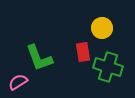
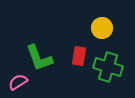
red rectangle: moved 4 px left, 4 px down; rotated 18 degrees clockwise
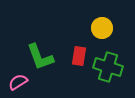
green L-shape: moved 1 px right, 1 px up
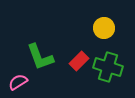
yellow circle: moved 2 px right
red rectangle: moved 5 px down; rotated 36 degrees clockwise
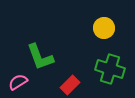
red rectangle: moved 9 px left, 24 px down
green cross: moved 2 px right, 2 px down
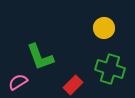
red rectangle: moved 3 px right
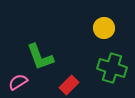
green cross: moved 2 px right, 1 px up
red rectangle: moved 4 px left
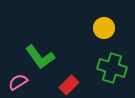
green L-shape: rotated 16 degrees counterclockwise
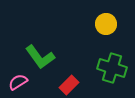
yellow circle: moved 2 px right, 4 px up
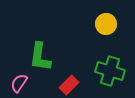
green L-shape: rotated 44 degrees clockwise
green cross: moved 2 px left, 3 px down
pink semicircle: moved 1 px right, 1 px down; rotated 24 degrees counterclockwise
